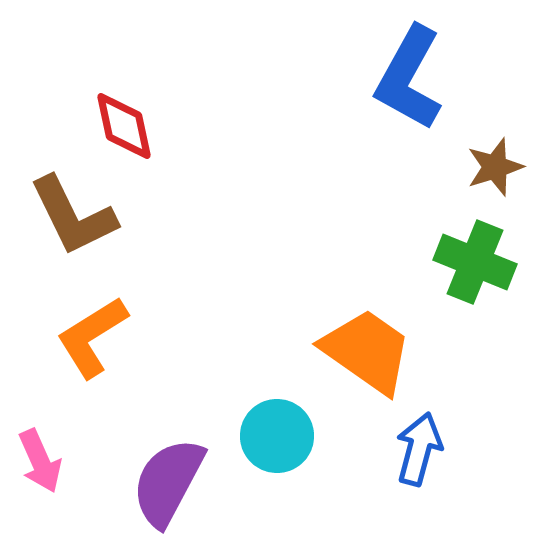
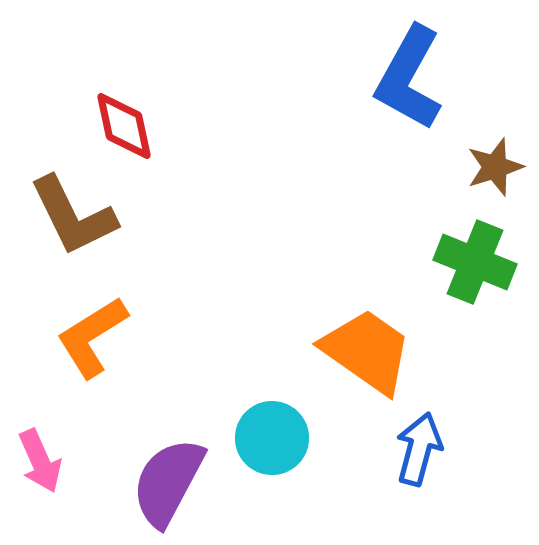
cyan circle: moved 5 px left, 2 px down
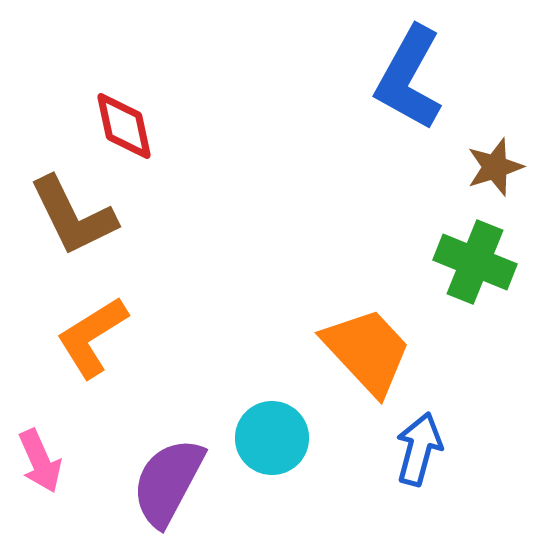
orange trapezoid: rotated 12 degrees clockwise
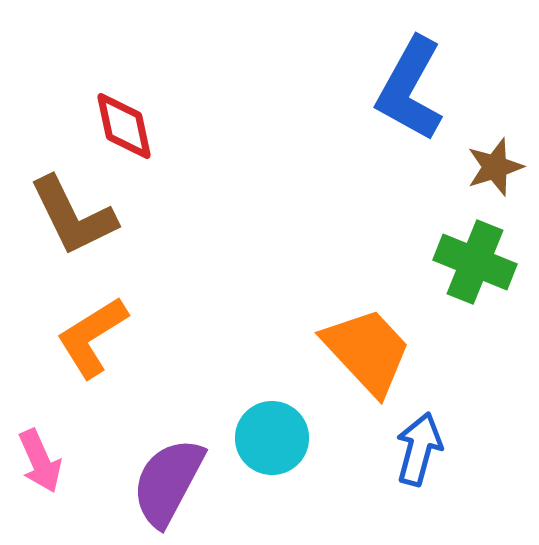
blue L-shape: moved 1 px right, 11 px down
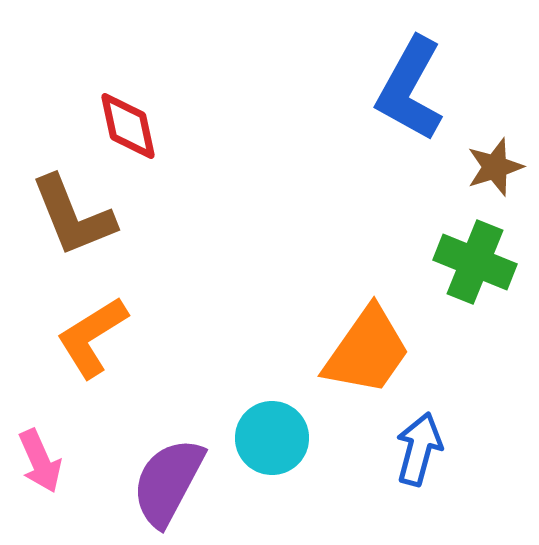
red diamond: moved 4 px right
brown L-shape: rotated 4 degrees clockwise
orange trapezoid: rotated 78 degrees clockwise
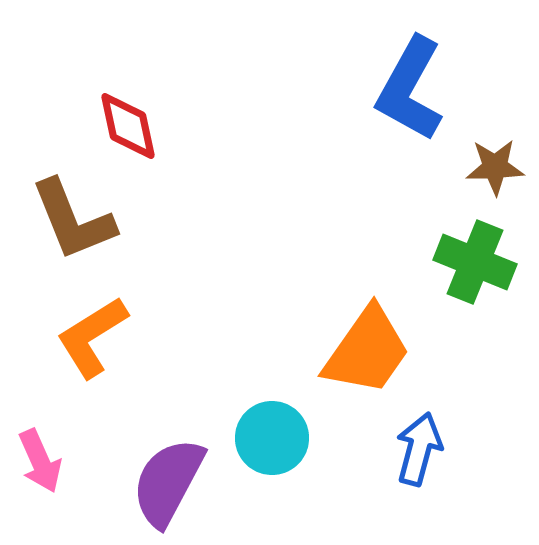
brown star: rotated 16 degrees clockwise
brown L-shape: moved 4 px down
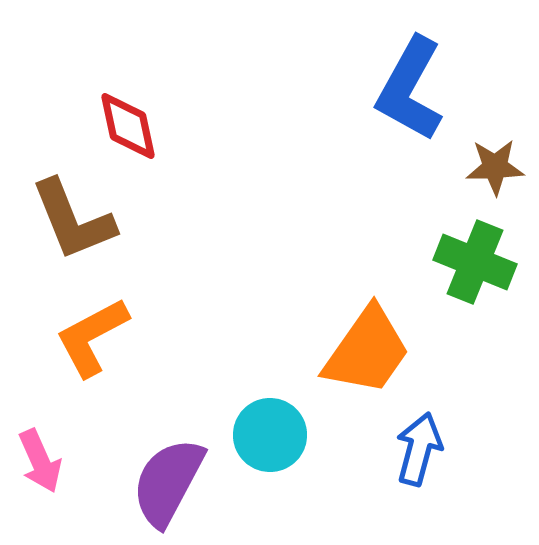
orange L-shape: rotated 4 degrees clockwise
cyan circle: moved 2 px left, 3 px up
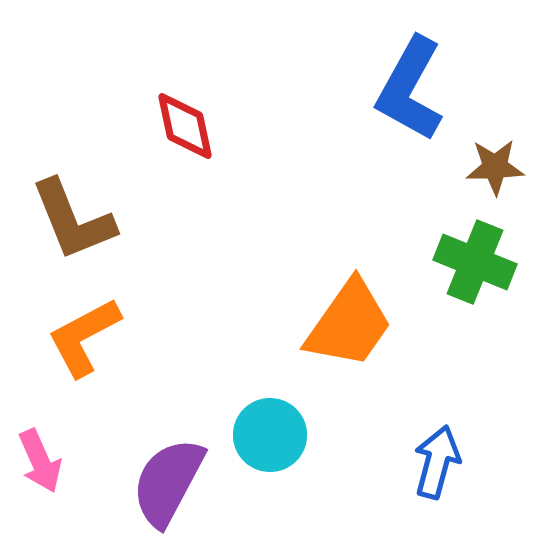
red diamond: moved 57 px right
orange L-shape: moved 8 px left
orange trapezoid: moved 18 px left, 27 px up
blue arrow: moved 18 px right, 13 px down
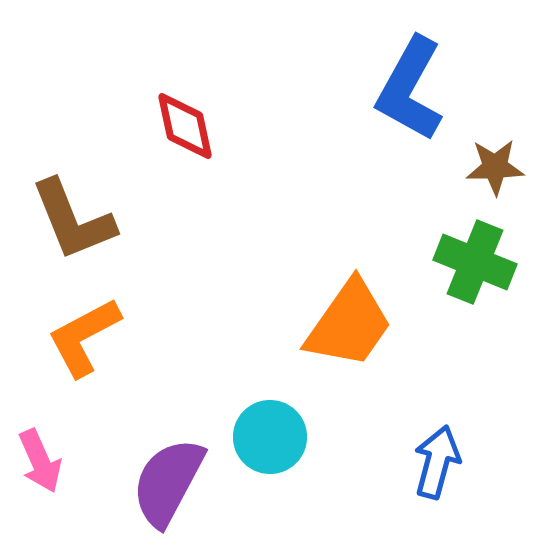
cyan circle: moved 2 px down
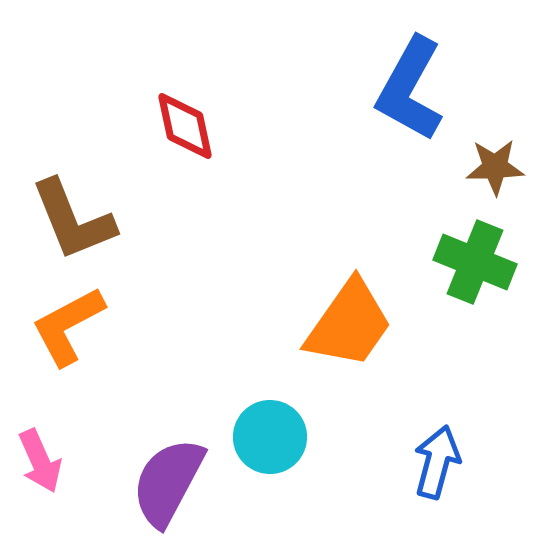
orange L-shape: moved 16 px left, 11 px up
